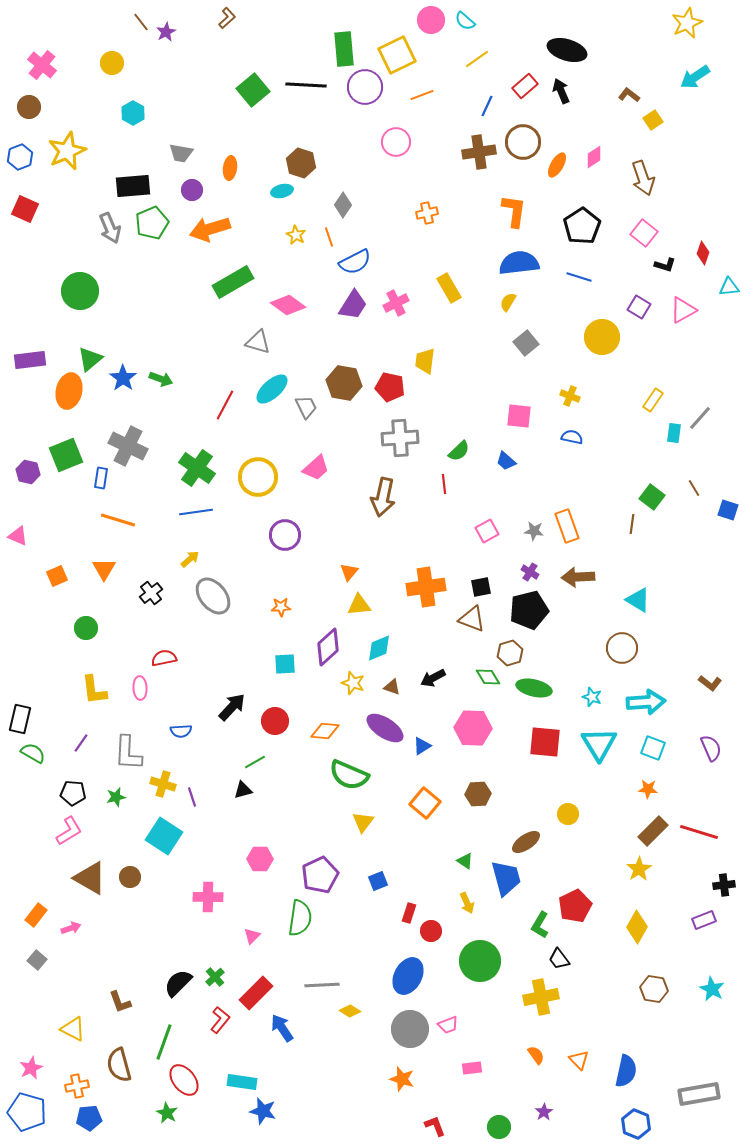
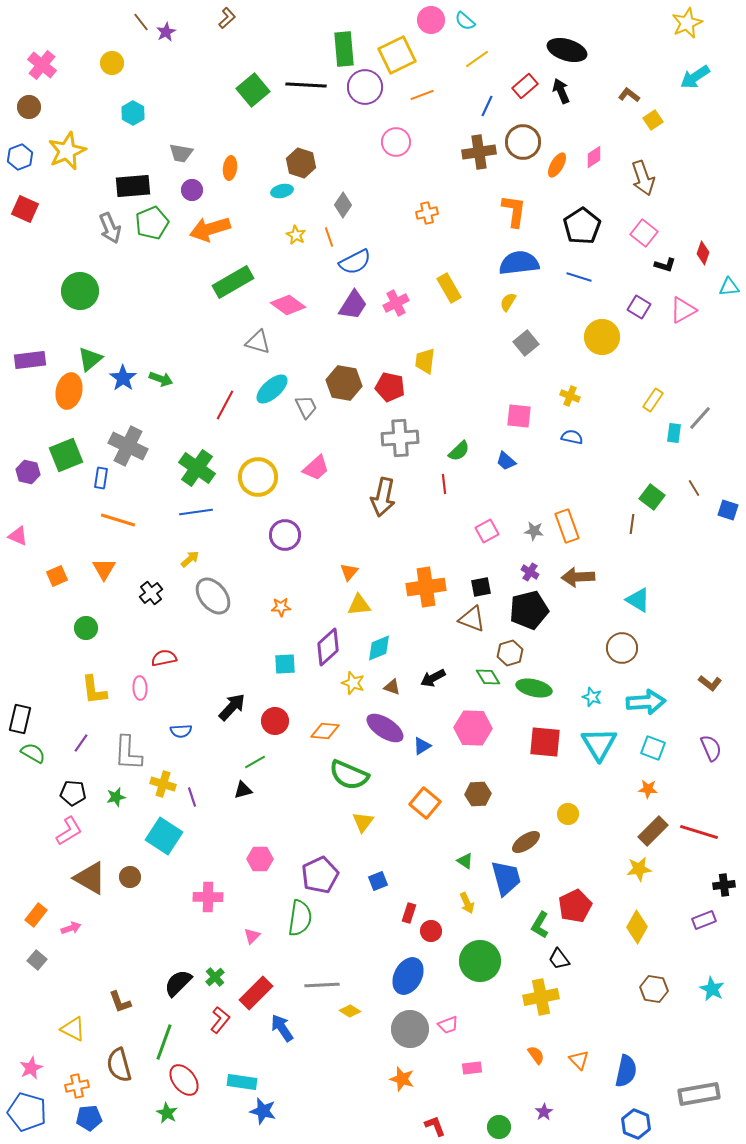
yellow star at (639, 869): rotated 25 degrees clockwise
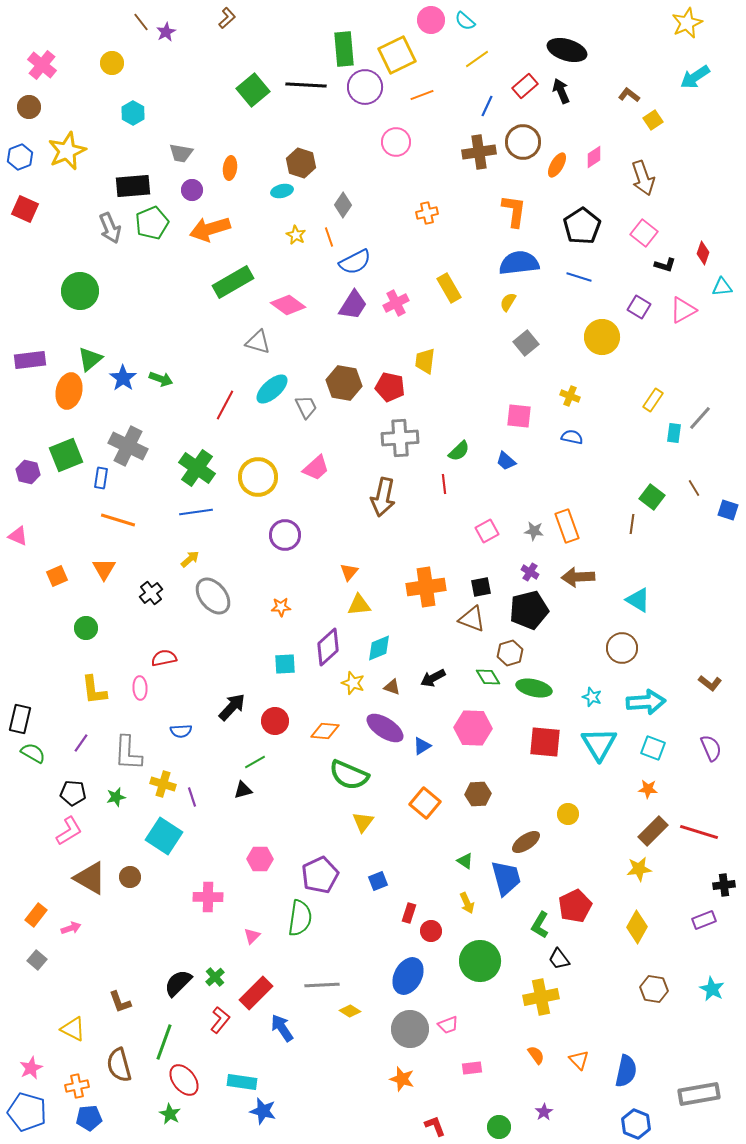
cyan triangle at (729, 287): moved 7 px left
green star at (167, 1113): moved 3 px right, 1 px down
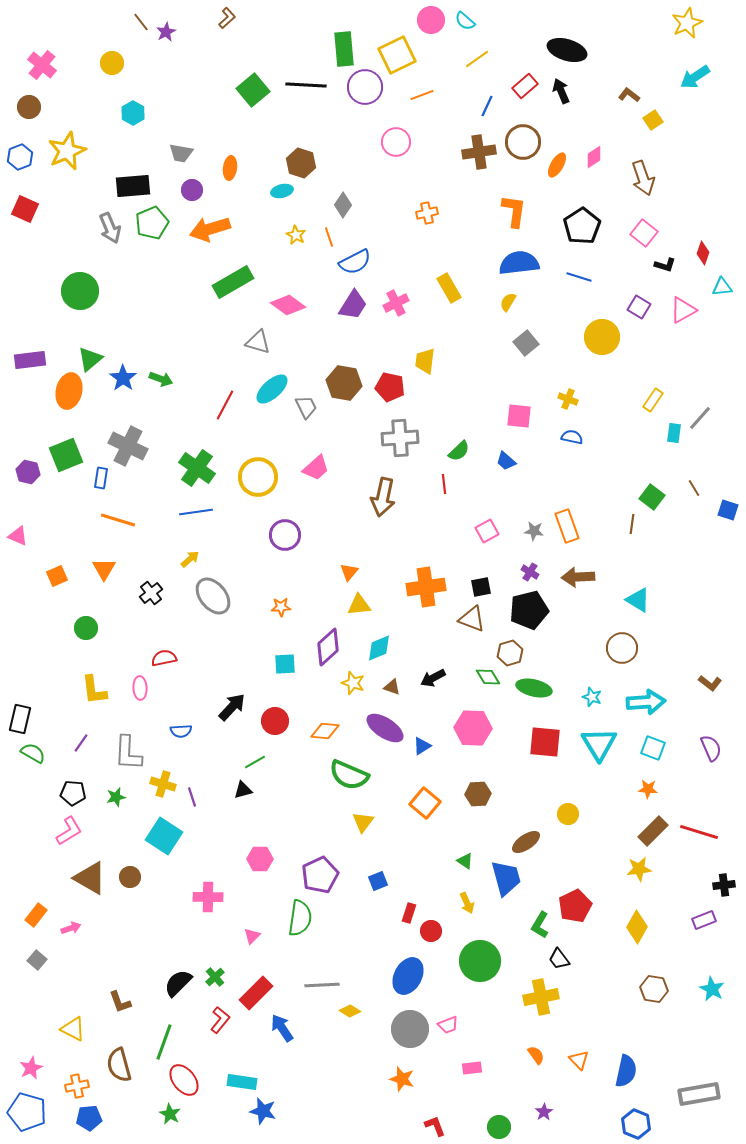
yellow cross at (570, 396): moved 2 px left, 3 px down
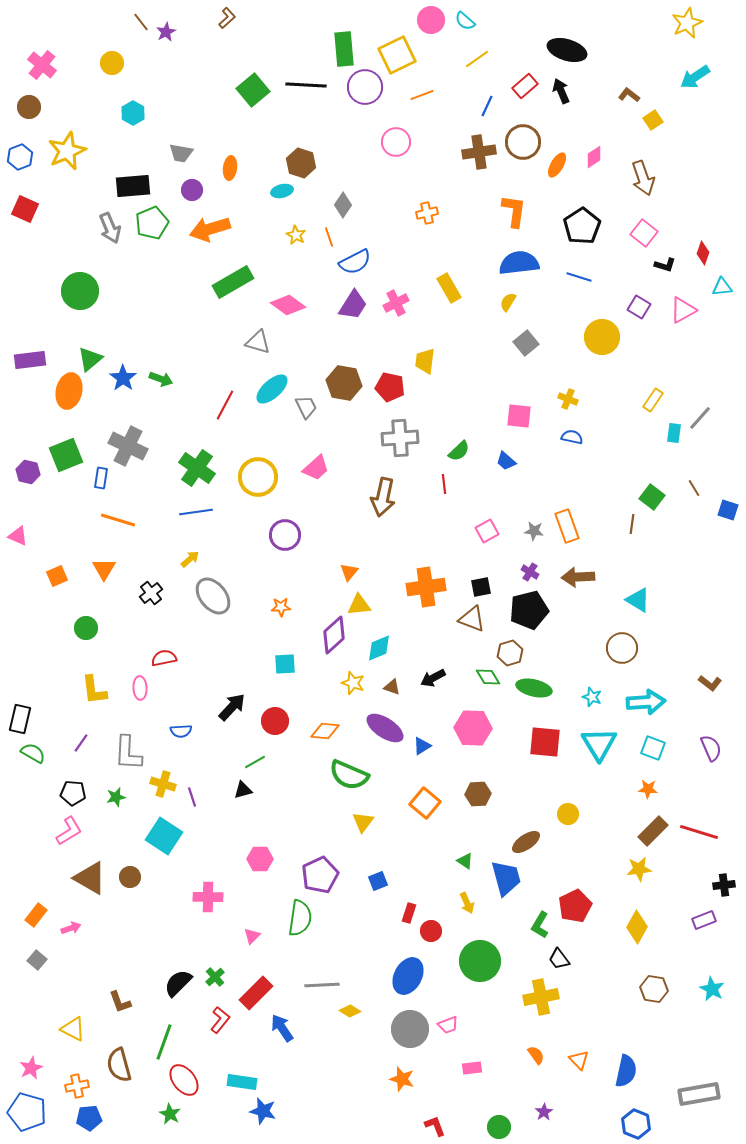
purple diamond at (328, 647): moved 6 px right, 12 px up
